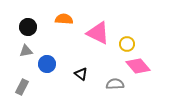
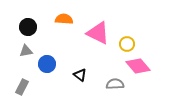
black triangle: moved 1 px left, 1 px down
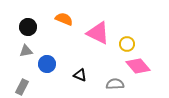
orange semicircle: rotated 18 degrees clockwise
black triangle: rotated 16 degrees counterclockwise
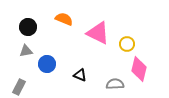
pink diamond: moved 1 px right, 3 px down; rotated 55 degrees clockwise
gray rectangle: moved 3 px left
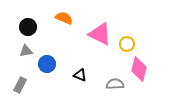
orange semicircle: moved 1 px up
pink triangle: moved 2 px right, 1 px down
gray rectangle: moved 1 px right, 2 px up
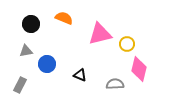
black circle: moved 3 px right, 3 px up
pink triangle: rotated 40 degrees counterclockwise
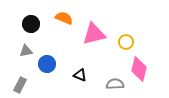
pink triangle: moved 6 px left
yellow circle: moved 1 px left, 2 px up
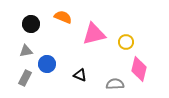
orange semicircle: moved 1 px left, 1 px up
gray rectangle: moved 5 px right, 7 px up
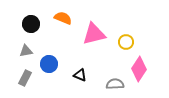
orange semicircle: moved 1 px down
blue circle: moved 2 px right
pink diamond: rotated 20 degrees clockwise
